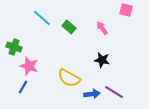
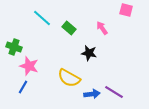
green rectangle: moved 1 px down
black star: moved 13 px left, 7 px up
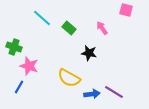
blue line: moved 4 px left
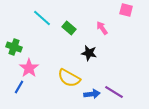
pink star: moved 2 px down; rotated 18 degrees clockwise
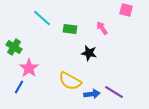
green rectangle: moved 1 px right, 1 px down; rotated 32 degrees counterclockwise
green cross: rotated 14 degrees clockwise
yellow semicircle: moved 1 px right, 3 px down
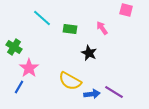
black star: rotated 14 degrees clockwise
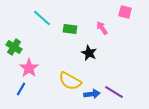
pink square: moved 1 px left, 2 px down
blue line: moved 2 px right, 2 px down
